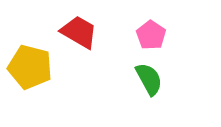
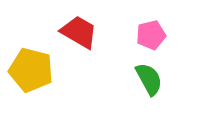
pink pentagon: rotated 24 degrees clockwise
yellow pentagon: moved 1 px right, 3 px down
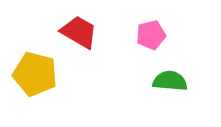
yellow pentagon: moved 4 px right, 4 px down
green semicircle: moved 21 px right, 2 px down; rotated 56 degrees counterclockwise
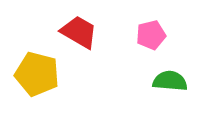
yellow pentagon: moved 2 px right
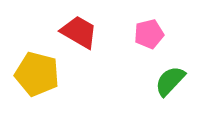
pink pentagon: moved 2 px left, 1 px up
green semicircle: rotated 52 degrees counterclockwise
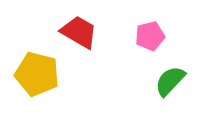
pink pentagon: moved 1 px right, 2 px down
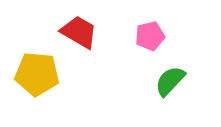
yellow pentagon: rotated 9 degrees counterclockwise
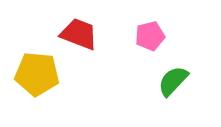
red trapezoid: moved 2 px down; rotated 9 degrees counterclockwise
green semicircle: moved 3 px right
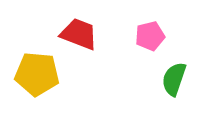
green semicircle: moved 1 px right, 2 px up; rotated 24 degrees counterclockwise
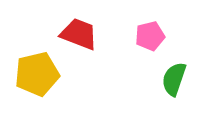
yellow pentagon: rotated 18 degrees counterclockwise
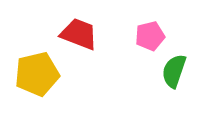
green semicircle: moved 8 px up
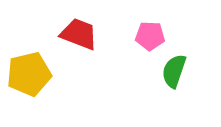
pink pentagon: rotated 16 degrees clockwise
yellow pentagon: moved 8 px left
